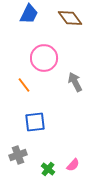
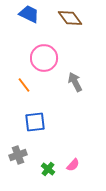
blue trapezoid: rotated 90 degrees counterclockwise
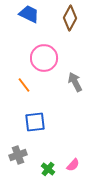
brown diamond: rotated 65 degrees clockwise
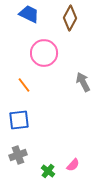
pink circle: moved 5 px up
gray arrow: moved 8 px right
blue square: moved 16 px left, 2 px up
green cross: moved 2 px down
